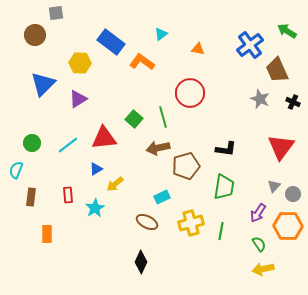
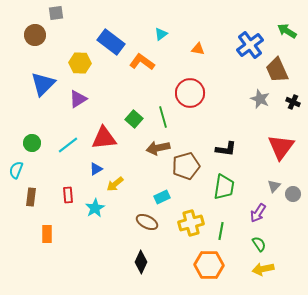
orange hexagon at (288, 226): moved 79 px left, 39 px down
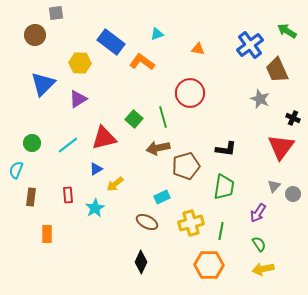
cyan triangle at (161, 34): moved 4 px left; rotated 16 degrees clockwise
black cross at (293, 102): moved 16 px down
red triangle at (104, 138): rotated 8 degrees counterclockwise
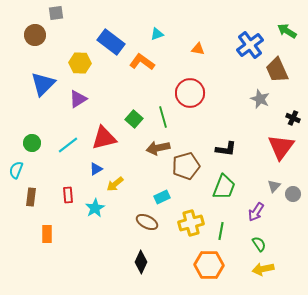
green trapezoid at (224, 187): rotated 12 degrees clockwise
purple arrow at (258, 213): moved 2 px left, 1 px up
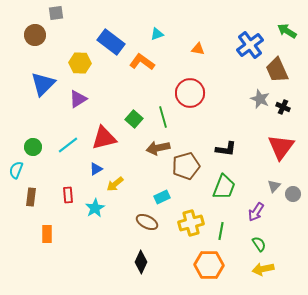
black cross at (293, 118): moved 10 px left, 11 px up
green circle at (32, 143): moved 1 px right, 4 px down
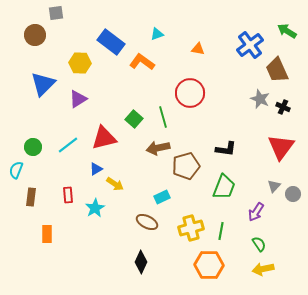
yellow arrow at (115, 184): rotated 108 degrees counterclockwise
yellow cross at (191, 223): moved 5 px down
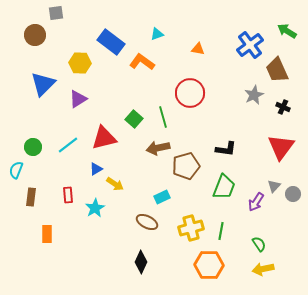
gray star at (260, 99): moved 6 px left, 4 px up; rotated 24 degrees clockwise
purple arrow at (256, 212): moved 10 px up
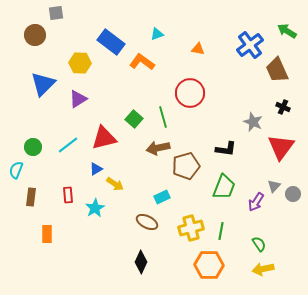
gray star at (254, 95): moved 1 px left, 27 px down; rotated 24 degrees counterclockwise
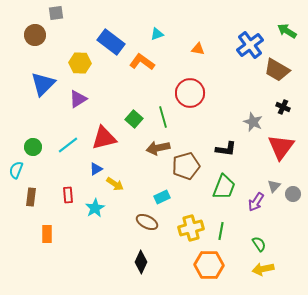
brown trapezoid at (277, 70): rotated 36 degrees counterclockwise
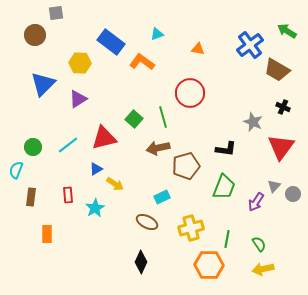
green line at (221, 231): moved 6 px right, 8 px down
